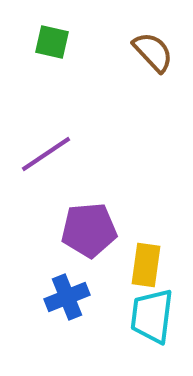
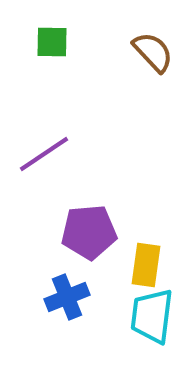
green square: rotated 12 degrees counterclockwise
purple line: moved 2 px left
purple pentagon: moved 2 px down
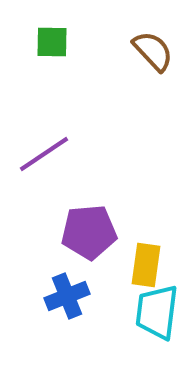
brown semicircle: moved 1 px up
blue cross: moved 1 px up
cyan trapezoid: moved 5 px right, 4 px up
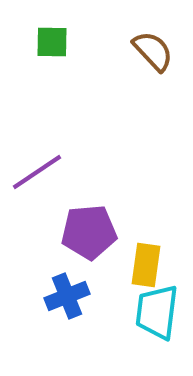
purple line: moved 7 px left, 18 px down
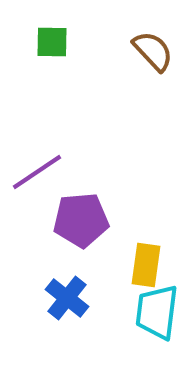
purple pentagon: moved 8 px left, 12 px up
blue cross: moved 2 px down; rotated 30 degrees counterclockwise
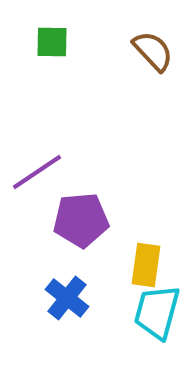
cyan trapezoid: rotated 8 degrees clockwise
